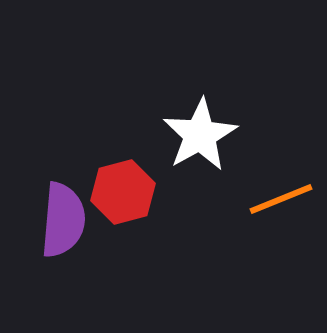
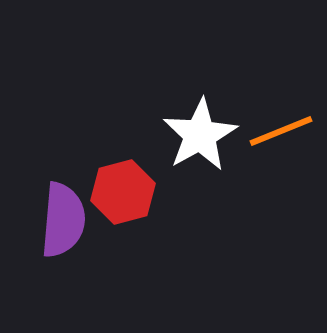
orange line: moved 68 px up
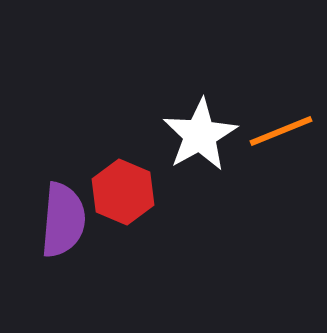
red hexagon: rotated 22 degrees counterclockwise
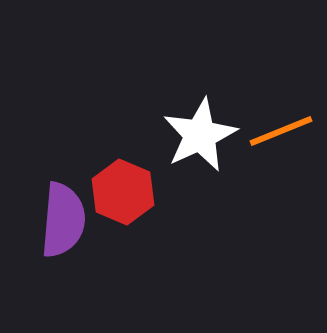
white star: rotated 4 degrees clockwise
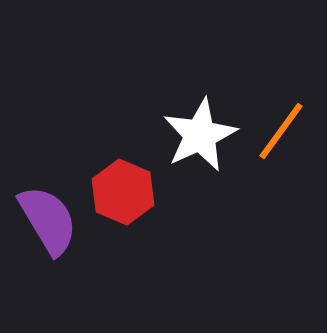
orange line: rotated 32 degrees counterclockwise
purple semicircle: moved 15 px left; rotated 36 degrees counterclockwise
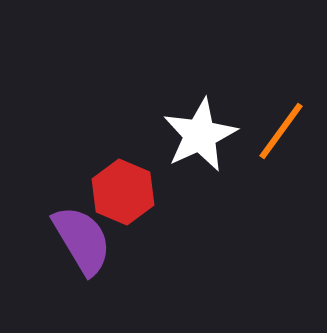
purple semicircle: moved 34 px right, 20 px down
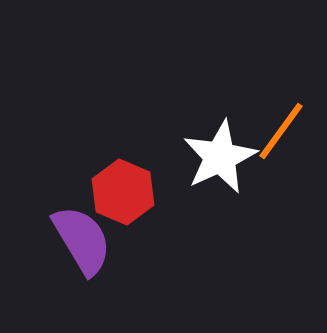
white star: moved 20 px right, 22 px down
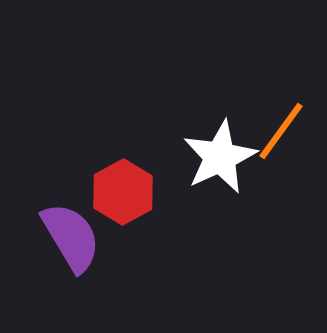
red hexagon: rotated 8 degrees clockwise
purple semicircle: moved 11 px left, 3 px up
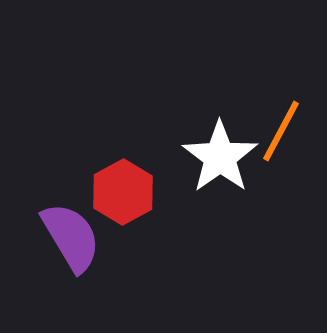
orange line: rotated 8 degrees counterclockwise
white star: rotated 10 degrees counterclockwise
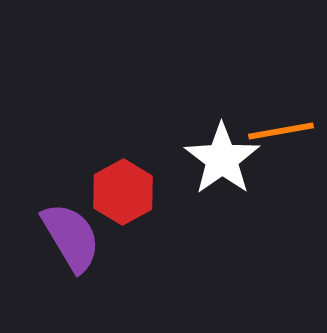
orange line: rotated 52 degrees clockwise
white star: moved 2 px right, 2 px down
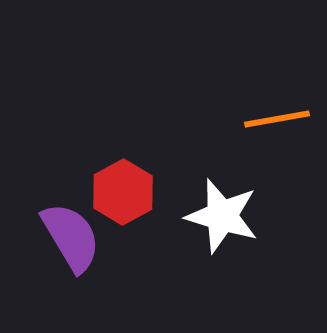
orange line: moved 4 px left, 12 px up
white star: moved 57 px down; rotated 20 degrees counterclockwise
